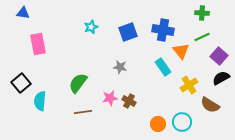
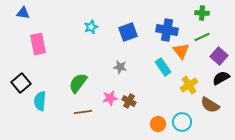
blue cross: moved 4 px right
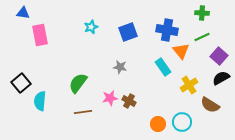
pink rectangle: moved 2 px right, 9 px up
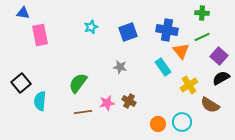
pink star: moved 3 px left, 5 px down
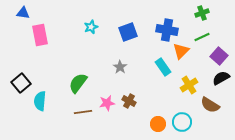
green cross: rotated 24 degrees counterclockwise
orange triangle: rotated 24 degrees clockwise
gray star: rotated 24 degrees clockwise
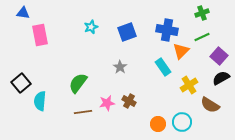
blue square: moved 1 px left
